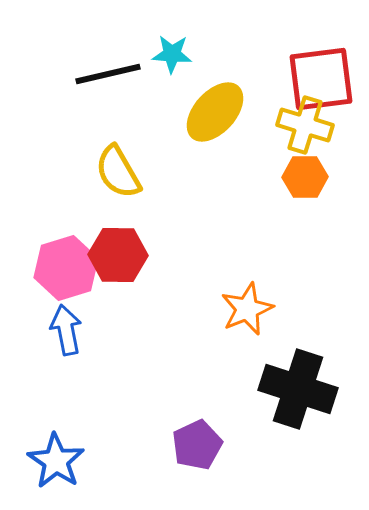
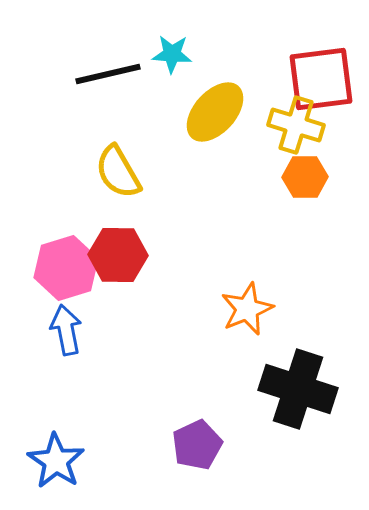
yellow cross: moved 9 px left
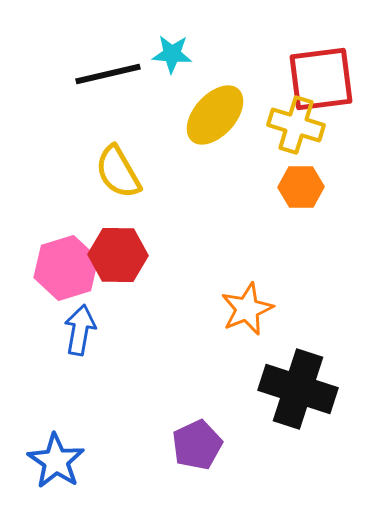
yellow ellipse: moved 3 px down
orange hexagon: moved 4 px left, 10 px down
blue arrow: moved 14 px right; rotated 21 degrees clockwise
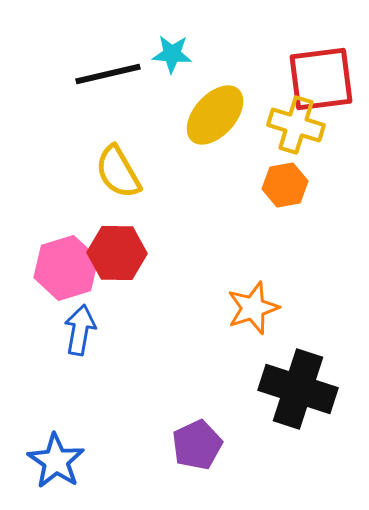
orange hexagon: moved 16 px left, 2 px up; rotated 9 degrees counterclockwise
red hexagon: moved 1 px left, 2 px up
orange star: moved 6 px right, 1 px up; rotated 4 degrees clockwise
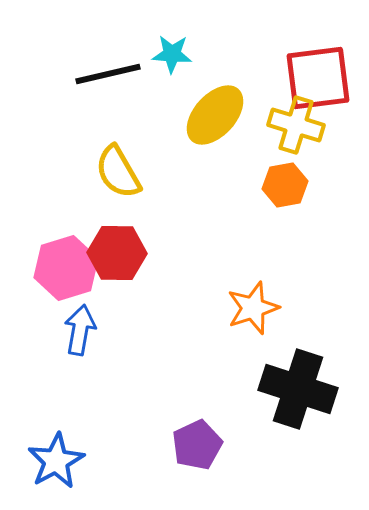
red square: moved 3 px left, 1 px up
blue star: rotated 10 degrees clockwise
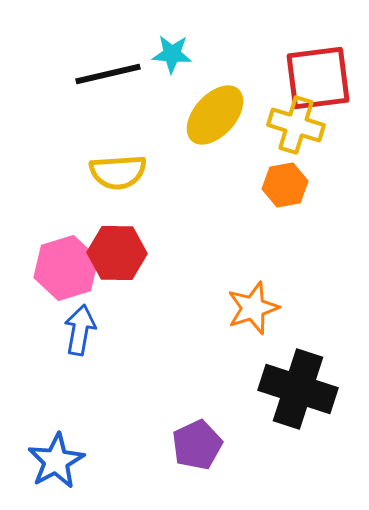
yellow semicircle: rotated 64 degrees counterclockwise
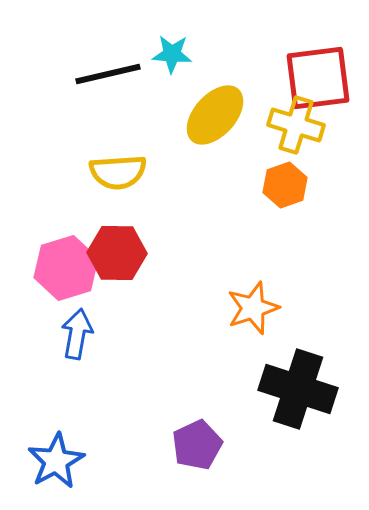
orange hexagon: rotated 9 degrees counterclockwise
blue arrow: moved 3 px left, 4 px down
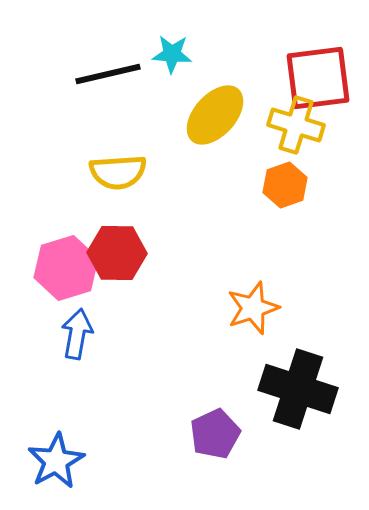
purple pentagon: moved 18 px right, 11 px up
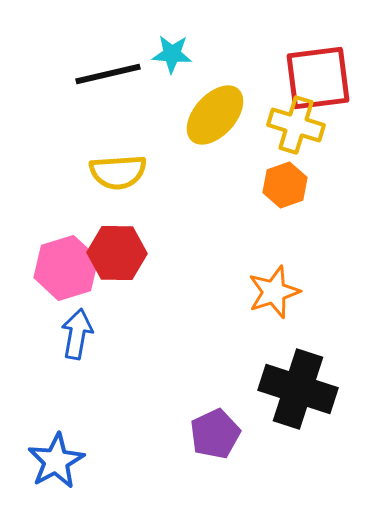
orange star: moved 21 px right, 16 px up
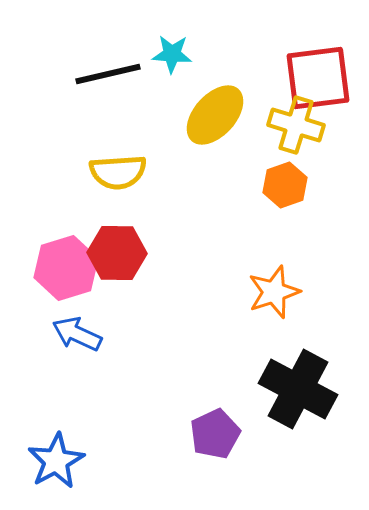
blue arrow: rotated 75 degrees counterclockwise
black cross: rotated 10 degrees clockwise
